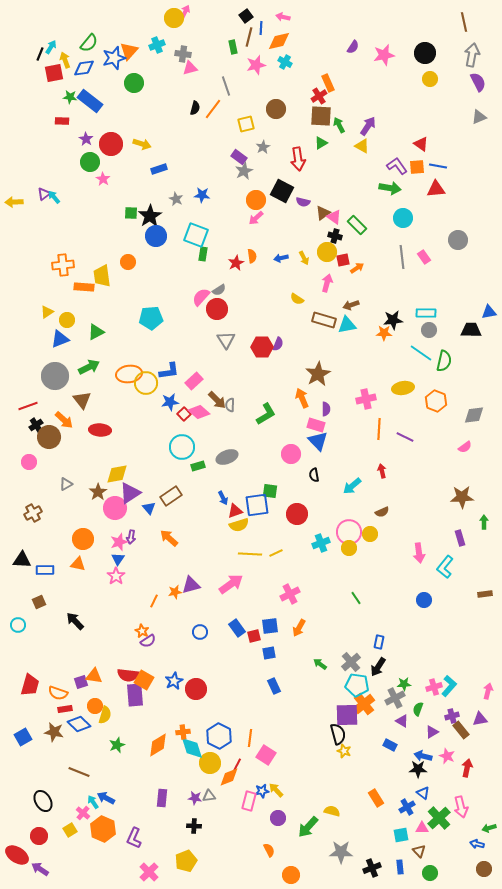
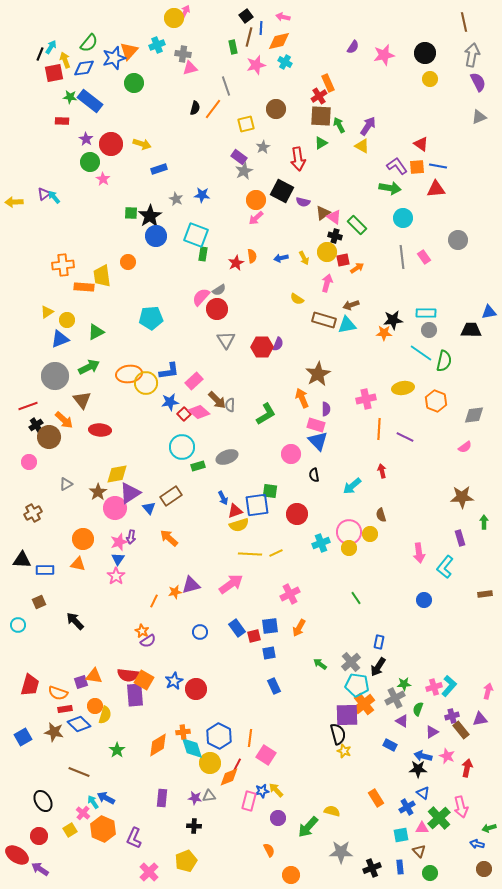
brown semicircle at (382, 512): moved 1 px left, 3 px down; rotated 96 degrees clockwise
green star at (117, 745): moved 5 px down; rotated 14 degrees counterclockwise
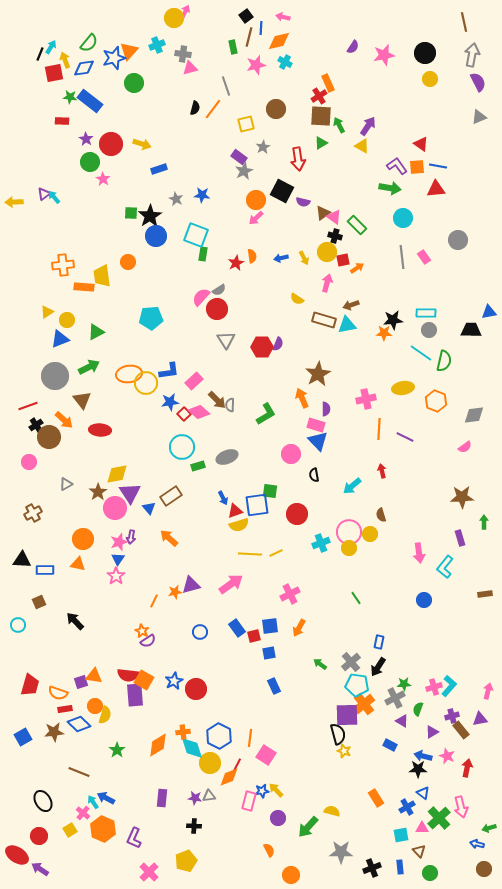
purple triangle at (130, 493): rotated 30 degrees counterclockwise
brown star at (54, 732): rotated 18 degrees counterclockwise
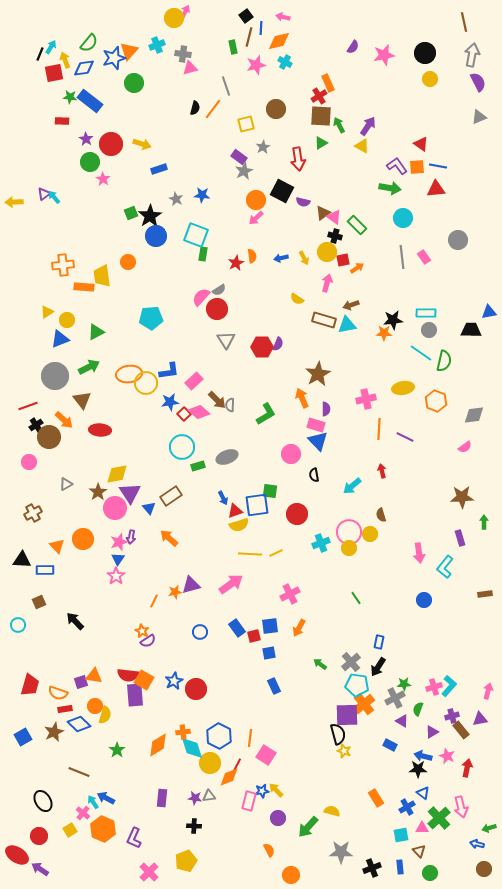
green square at (131, 213): rotated 24 degrees counterclockwise
orange triangle at (78, 564): moved 21 px left, 18 px up; rotated 35 degrees clockwise
brown star at (54, 732): rotated 18 degrees counterclockwise
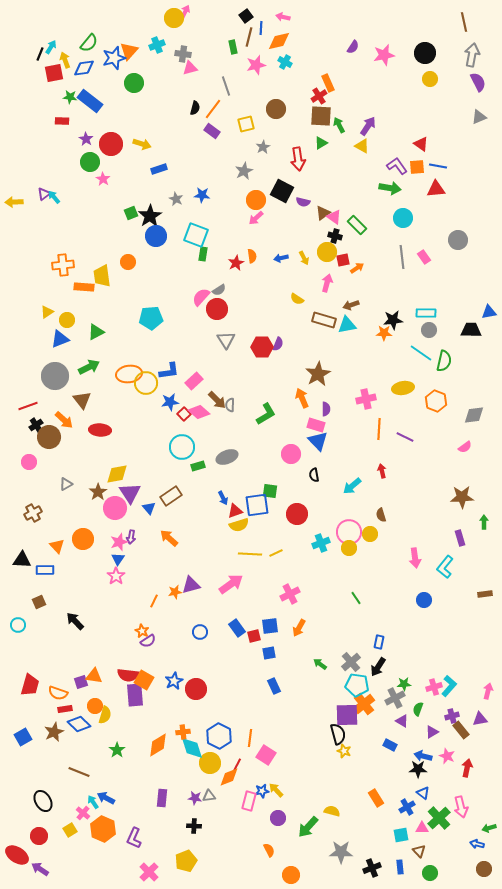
purple rectangle at (239, 157): moved 27 px left, 26 px up
pink arrow at (419, 553): moved 4 px left, 5 px down
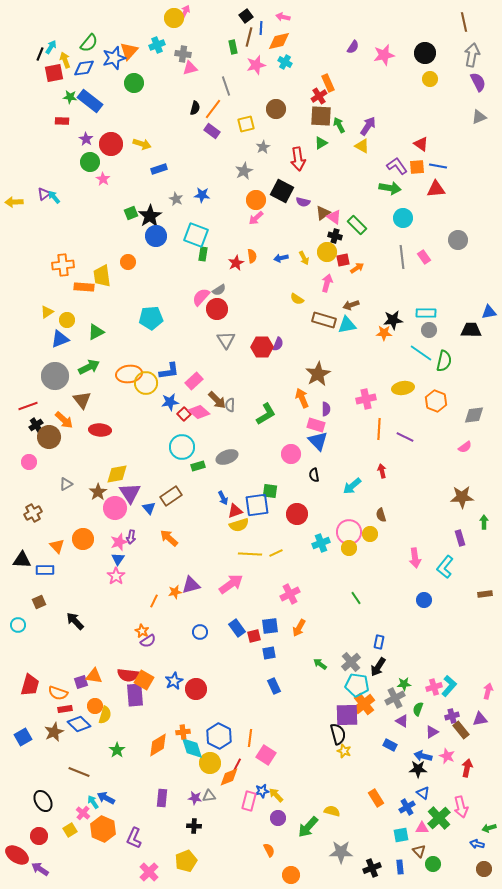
yellow arrow at (276, 790): moved 5 px down
green circle at (430, 873): moved 3 px right, 9 px up
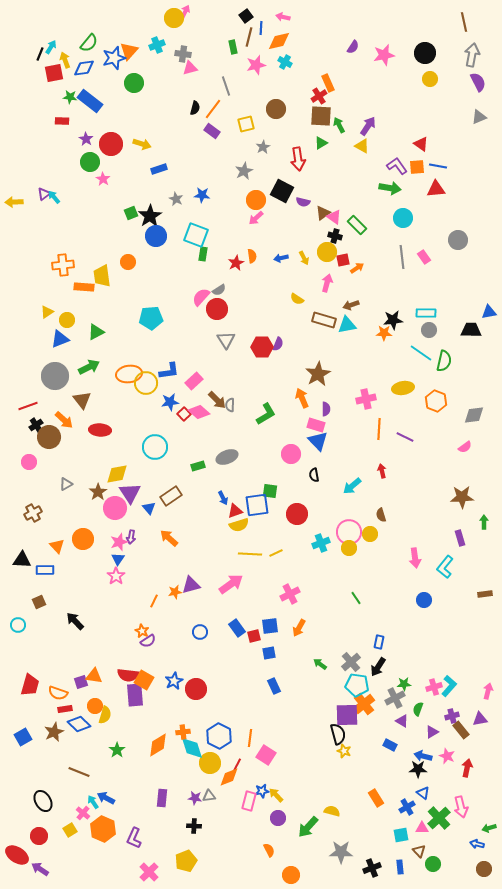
cyan circle at (182, 447): moved 27 px left
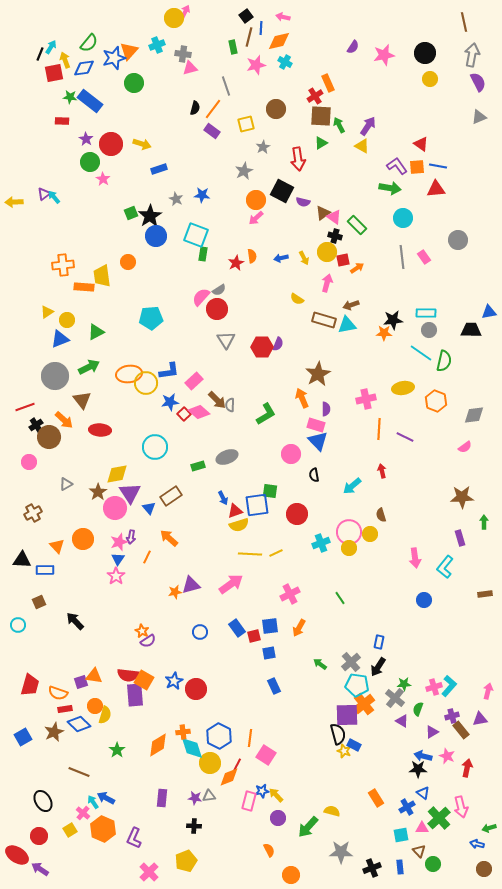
red cross at (319, 96): moved 4 px left
red line at (28, 406): moved 3 px left, 1 px down
green line at (356, 598): moved 16 px left
orange line at (154, 601): moved 7 px left, 44 px up
gray cross at (395, 698): rotated 24 degrees counterclockwise
blue rectangle at (390, 745): moved 36 px left
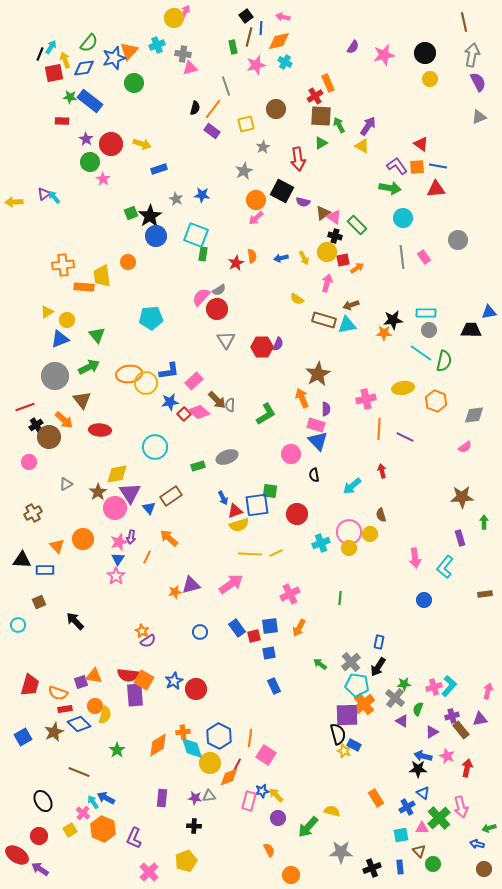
green triangle at (96, 332): moved 1 px right, 3 px down; rotated 42 degrees counterclockwise
green line at (340, 598): rotated 40 degrees clockwise
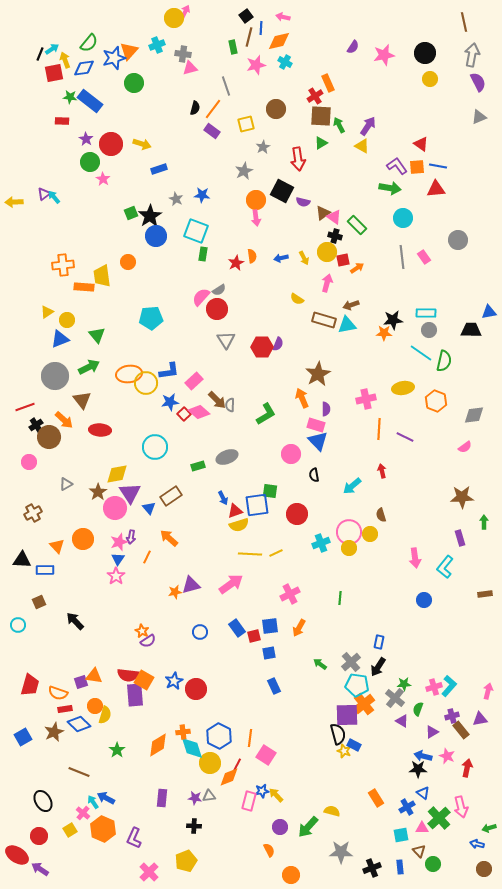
cyan arrow at (51, 47): moved 1 px right, 2 px down; rotated 24 degrees clockwise
pink arrow at (256, 218): rotated 56 degrees counterclockwise
cyan square at (196, 235): moved 4 px up
purple circle at (278, 818): moved 2 px right, 9 px down
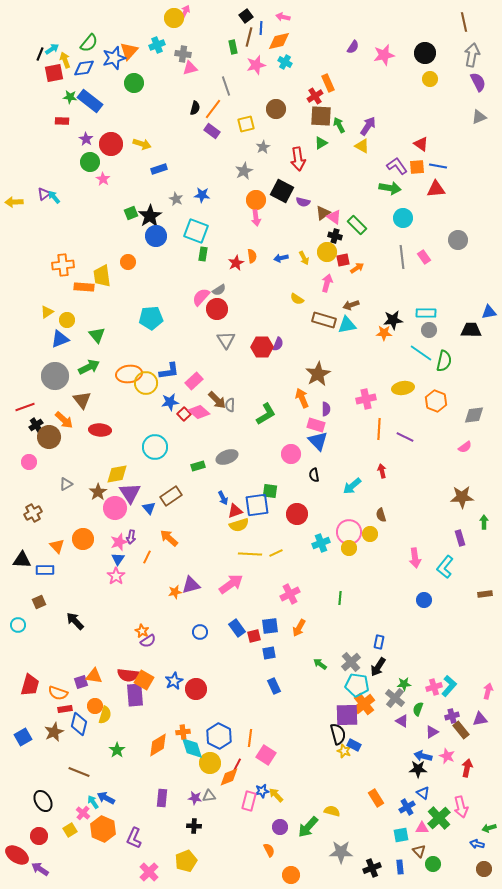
blue diamond at (79, 724): rotated 60 degrees clockwise
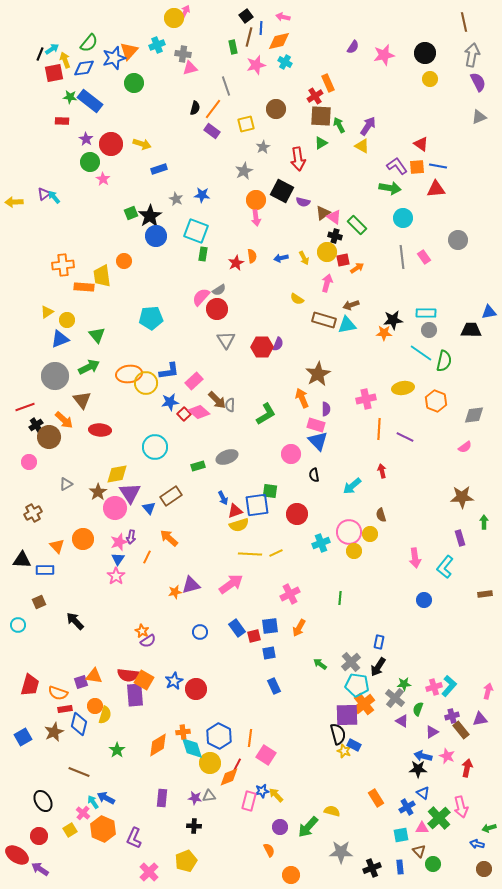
orange circle at (128, 262): moved 4 px left, 1 px up
yellow circle at (349, 548): moved 5 px right, 3 px down
